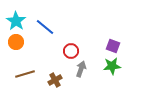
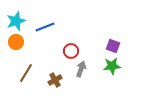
cyan star: rotated 18 degrees clockwise
blue line: rotated 60 degrees counterclockwise
brown line: moved 1 px right, 1 px up; rotated 42 degrees counterclockwise
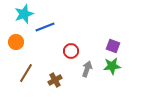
cyan star: moved 8 px right, 7 px up
gray arrow: moved 6 px right
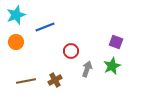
cyan star: moved 8 px left, 1 px down
purple square: moved 3 px right, 4 px up
green star: rotated 18 degrees counterclockwise
brown line: moved 8 px down; rotated 48 degrees clockwise
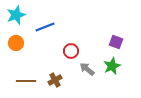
orange circle: moved 1 px down
gray arrow: rotated 70 degrees counterclockwise
brown line: rotated 12 degrees clockwise
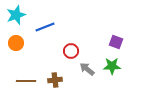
green star: rotated 24 degrees clockwise
brown cross: rotated 24 degrees clockwise
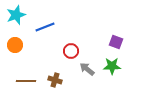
orange circle: moved 1 px left, 2 px down
brown cross: rotated 24 degrees clockwise
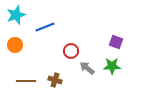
gray arrow: moved 1 px up
